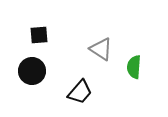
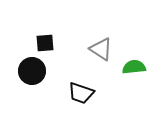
black square: moved 6 px right, 8 px down
green semicircle: rotated 80 degrees clockwise
black trapezoid: moved 1 px right, 1 px down; rotated 68 degrees clockwise
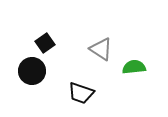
black square: rotated 30 degrees counterclockwise
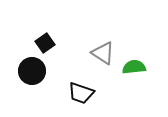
gray triangle: moved 2 px right, 4 px down
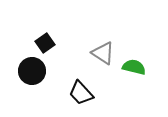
green semicircle: rotated 20 degrees clockwise
black trapezoid: rotated 28 degrees clockwise
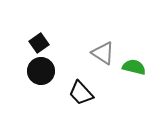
black square: moved 6 px left
black circle: moved 9 px right
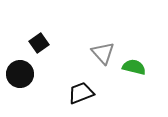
gray triangle: rotated 15 degrees clockwise
black circle: moved 21 px left, 3 px down
black trapezoid: rotated 112 degrees clockwise
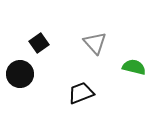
gray triangle: moved 8 px left, 10 px up
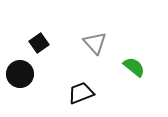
green semicircle: rotated 25 degrees clockwise
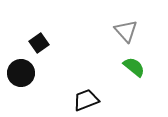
gray triangle: moved 31 px right, 12 px up
black circle: moved 1 px right, 1 px up
black trapezoid: moved 5 px right, 7 px down
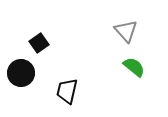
black trapezoid: moved 19 px left, 9 px up; rotated 56 degrees counterclockwise
